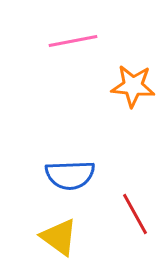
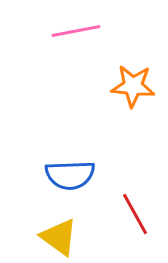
pink line: moved 3 px right, 10 px up
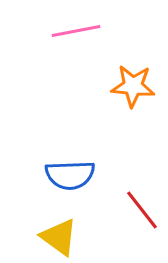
red line: moved 7 px right, 4 px up; rotated 9 degrees counterclockwise
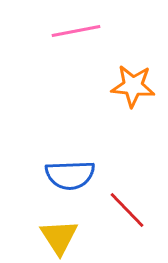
red line: moved 15 px left; rotated 6 degrees counterclockwise
yellow triangle: rotated 21 degrees clockwise
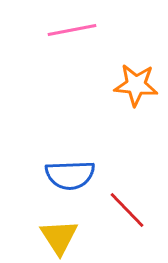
pink line: moved 4 px left, 1 px up
orange star: moved 3 px right, 1 px up
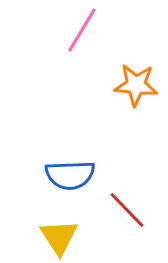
pink line: moved 10 px right; rotated 48 degrees counterclockwise
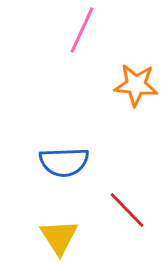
pink line: rotated 6 degrees counterclockwise
blue semicircle: moved 6 px left, 13 px up
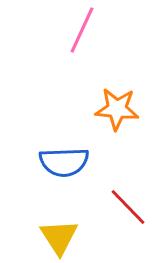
orange star: moved 19 px left, 24 px down
red line: moved 1 px right, 3 px up
